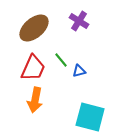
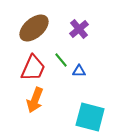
purple cross: moved 8 px down; rotated 18 degrees clockwise
blue triangle: rotated 16 degrees clockwise
orange arrow: rotated 10 degrees clockwise
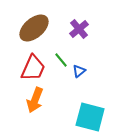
blue triangle: rotated 40 degrees counterclockwise
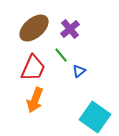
purple cross: moved 9 px left
green line: moved 5 px up
cyan square: moved 5 px right; rotated 20 degrees clockwise
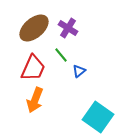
purple cross: moved 2 px left, 1 px up; rotated 18 degrees counterclockwise
cyan square: moved 3 px right
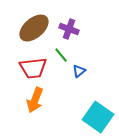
purple cross: moved 1 px right, 1 px down; rotated 12 degrees counterclockwise
red trapezoid: rotated 60 degrees clockwise
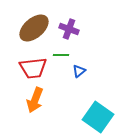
green line: rotated 49 degrees counterclockwise
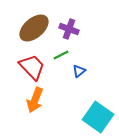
green line: rotated 28 degrees counterclockwise
red trapezoid: moved 1 px left, 1 px up; rotated 128 degrees counterclockwise
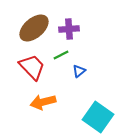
purple cross: rotated 24 degrees counterclockwise
orange arrow: moved 8 px right, 2 px down; rotated 55 degrees clockwise
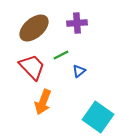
purple cross: moved 8 px right, 6 px up
orange arrow: rotated 55 degrees counterclockwise
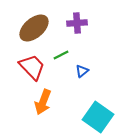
blue triangle: moved 3 px right
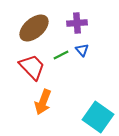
blue triangle: moved 21 px up; rotated 32 degrees counterclockwise
